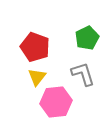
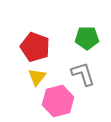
green pentagon: rotated 25 degrees clockwise
pink hexagon: moved 2 px right, 1 px up; rotated 8 degrees counterclockwise
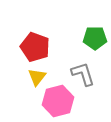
green pentagon: moved 8 px right
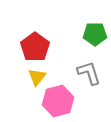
green pentagon: moved 4 px up
red pentagon: rotated 16 degrees clockwise
gray L-shape: moved 6 px right, 1 px up
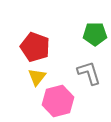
red pentagon: rotated 16 degrees counterclockwise
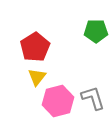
green pentagon: moved 1 px right, 3 px up
red pentagon: rotated 20 degrees clockwise
gray L-shape: moved 4 px right, 25 px down
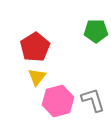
gray L-shape: moved 2 px down
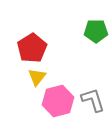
red pentagon: moved 3 px left, 1 px down
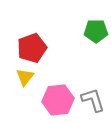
red pentagon: rotated 12 degrees clockwise
yellow triangle: moved 12 px left
pink hexagon: moved 1 px up; rotated 8 degrees clockwise
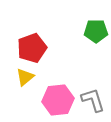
yellow triangle: rotated 12 degrees clockwise
